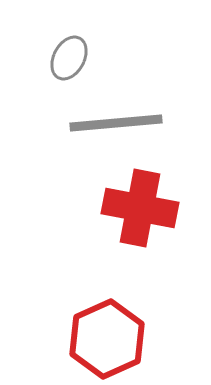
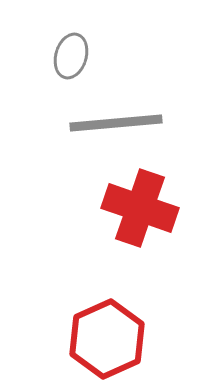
gray ellipse: moved 2 px right, 2 px up; rotated 12 degrees counterclockwise
red cross: rotated 8 degrees clockwise
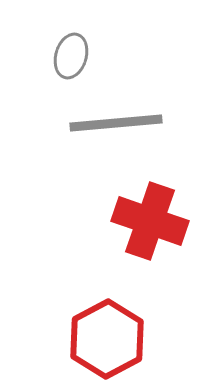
red cross: moved 10 px right, 13 px down
red hexagon: rotated 4 degrees counterclockwise
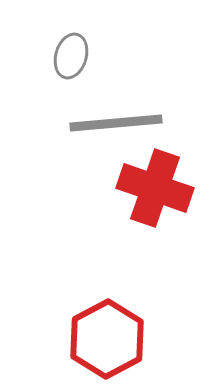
red cross: moved 5 px right, 33 px up
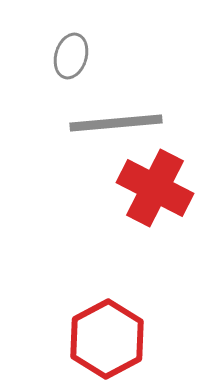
red cross: rotated 8 degrees clockwise
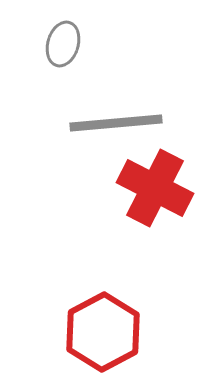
gray ellipse: moved 8 px left, 12 px up
red hexagon: moved 4 px left, 7 px up
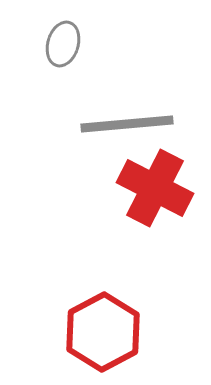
gray line: moved 11 px right, 1 px down
